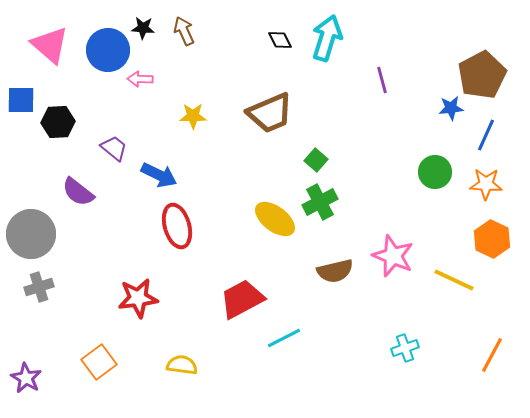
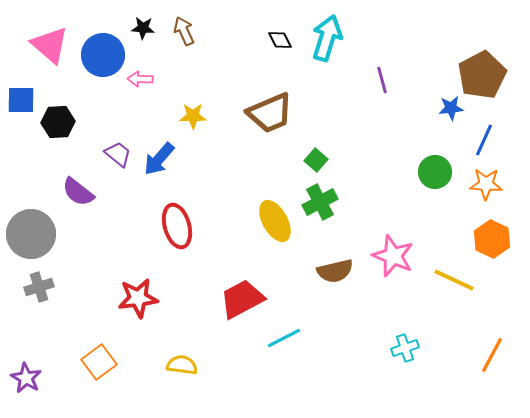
blue circle: moved 5 px left, 5 px down
blue line: moved 2 px left, 5 px down
purple trapezoid: moved 4 px right, 6 px down
blue arrow: moved 16 px up; rotated 105 degrees clockwise
yellow ellipse: moved 2 px down; rotated 24 degrees clockwise
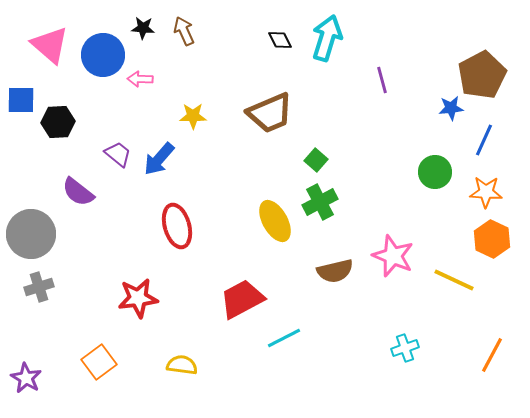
orange star: moved 8 px down
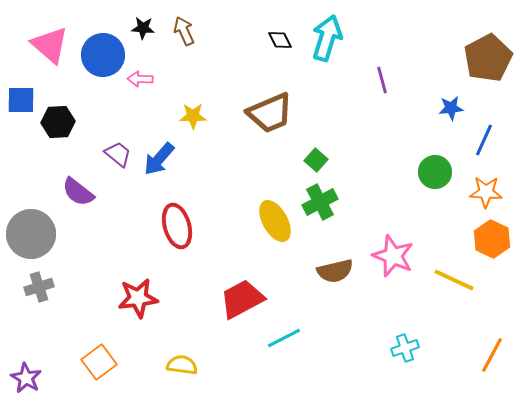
brown pentagon: moved 6 px right, 17 px up
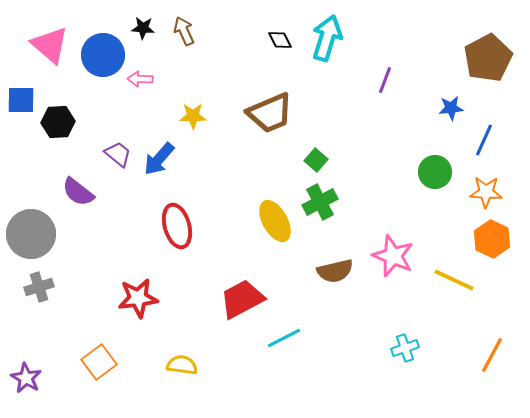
purple line: moved 3 px right; rotated 36 degrees clockwise
